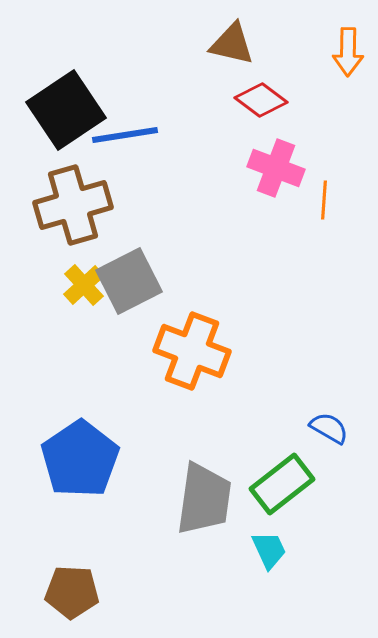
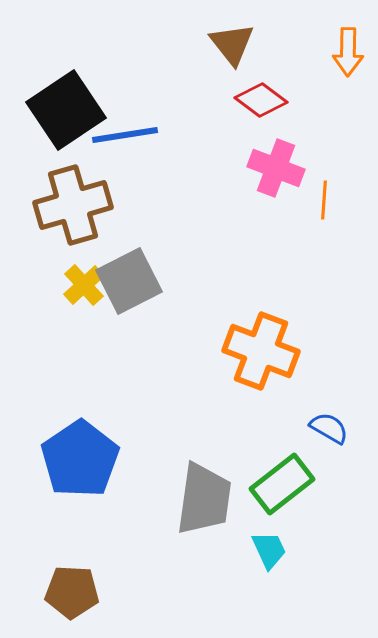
brown triangle: rotated 39 degrees clockwise
orange cross: moved 69 px right
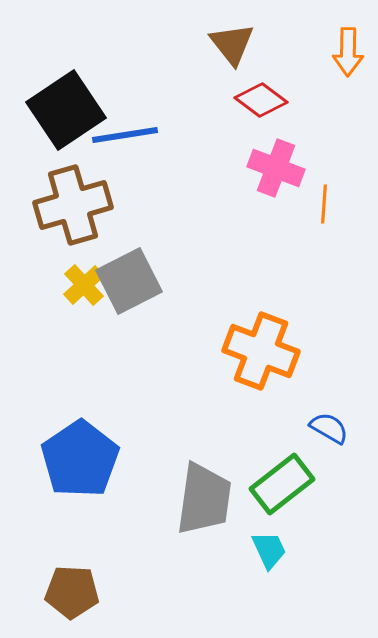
orange line: moved 4 px down
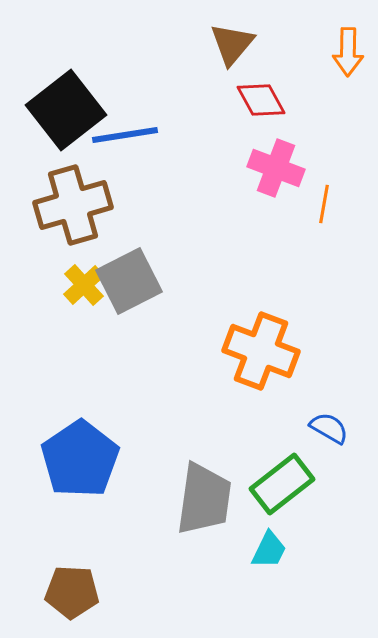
brown triangle: rotated 18 degrees clockwise
red diamond: rotated 24 degrees clockwise
black square: rotated 4 degrees counterclockwise
orange line: rotated 6 degrees clockwise
cyan trapezoid: rotated 51 degrees clockwise
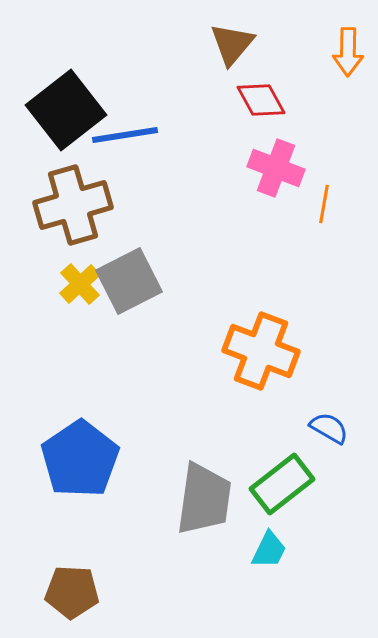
yellow cross: moved 4 px left, 1 px up
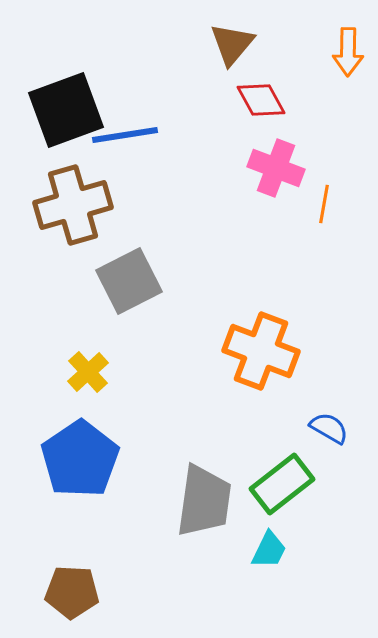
black square: rotated 18 degrees clockwise
yellow cross: moved 8 px right, 88 px down
gray trapezoid: moved 2 px down
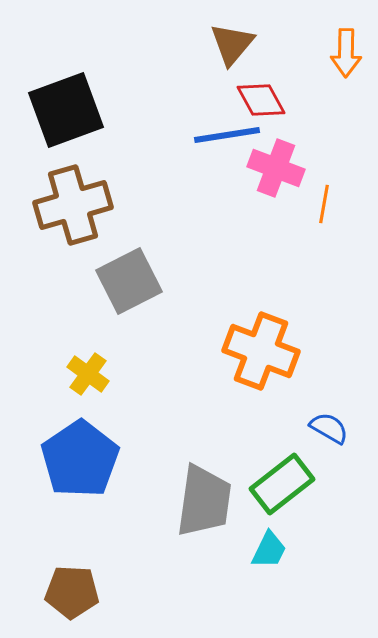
orange arrow: moved 2 px left, 1 px down
blue line: moved 102 px right
yellow cross: moved 2 px down; rotated 12 degrees counterclockwise
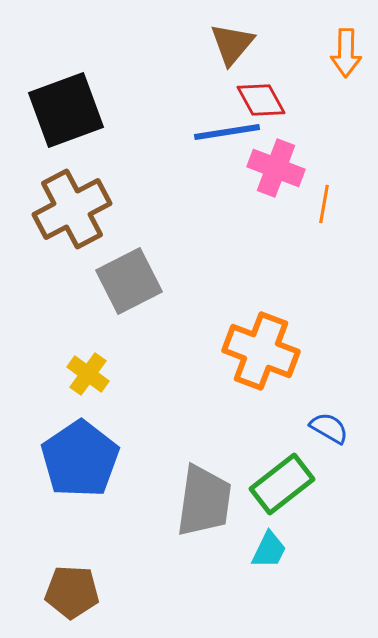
blue line: moved 3 px up
brown cross: moved 1 px left, 4 px down; rotated 12 degrees counterclockwise
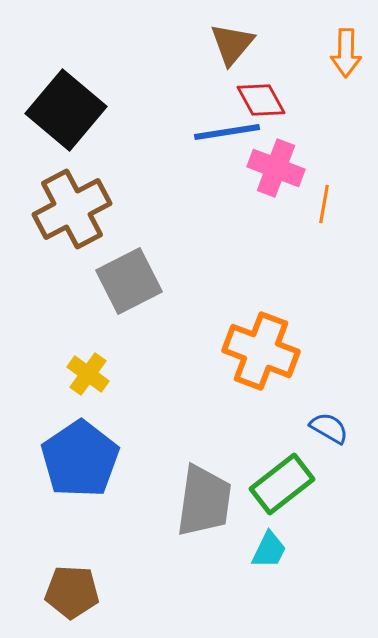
black square: rotated 30 degrees counterclockwise
